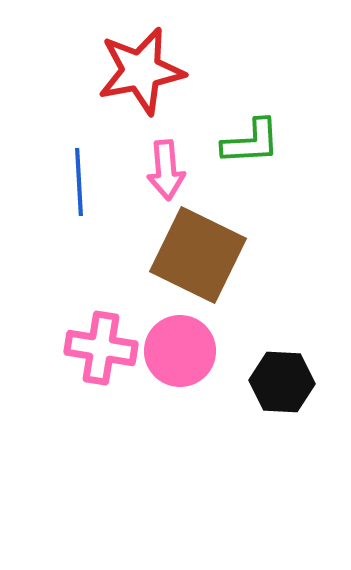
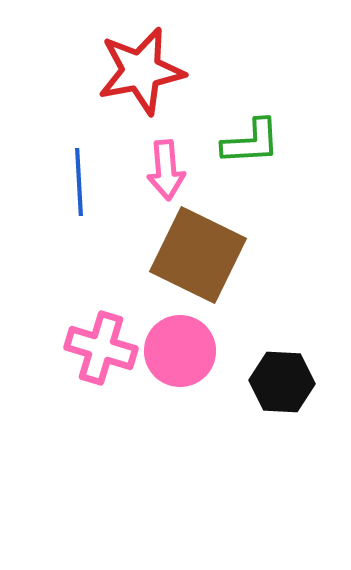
pink cross: rotated 8 degrees clockwise
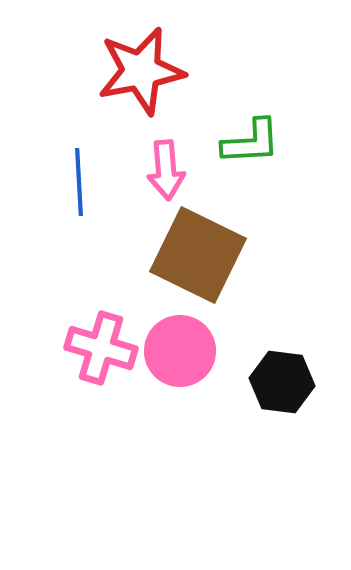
black hexagon: rotated 4 degrees clockwise
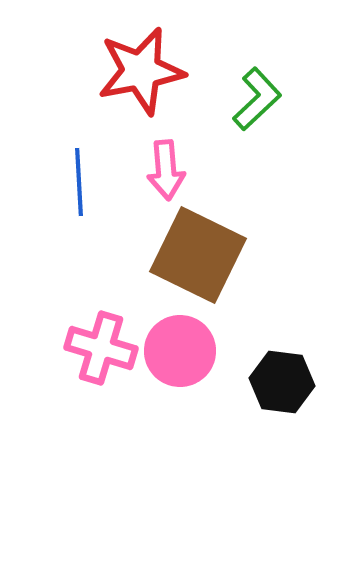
green L-shape: moved 6 px right, 43 px up; rotated 40 degrees counterclockwise
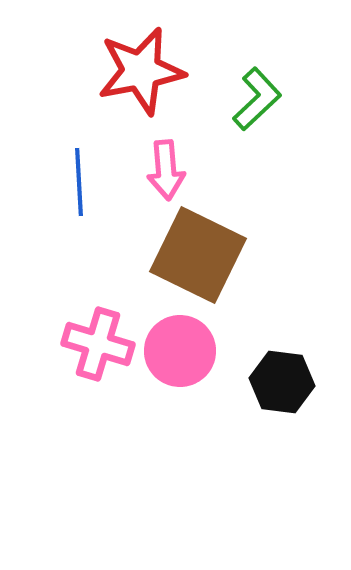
pink cross: moved 3 px left, 4 px up
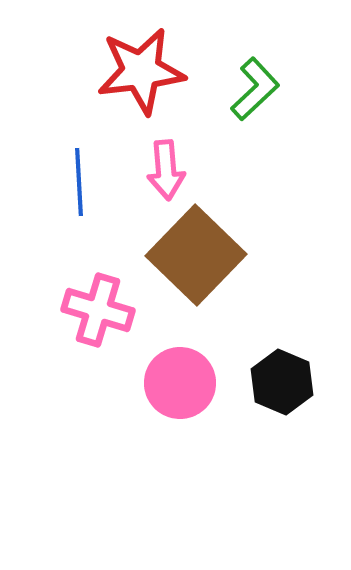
red star: rotated 4 degrees clockwise
green L-shape: moved 2 px left, 10 px up
brown square: moved 2 px left; rotated 18 degrees clockwise
pink cross: moved 34 px up
pink circle: moved 32 px down
black hexagon: rotated 16 degrees clockwise
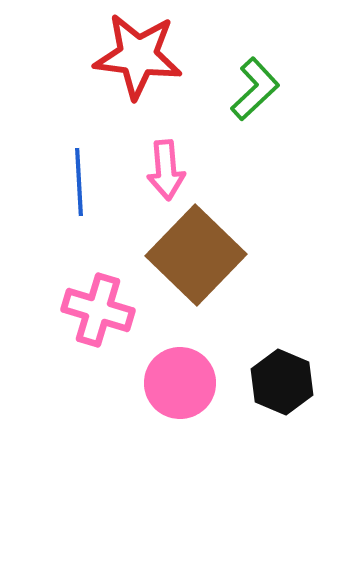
red star: moved 3 px left, 15 px up; rotated 14 degrees clockwise
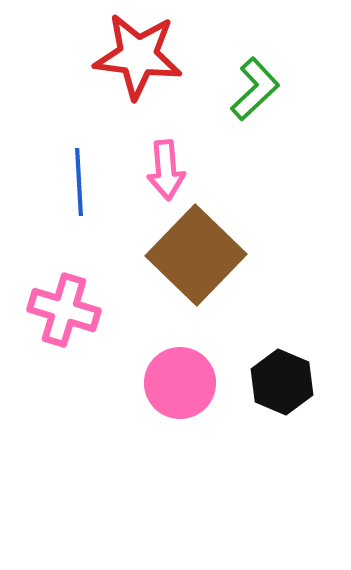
pink cross: moved 34 px left
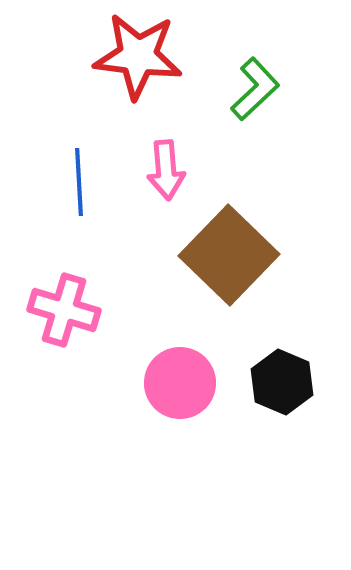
brown square: moved 33 px right
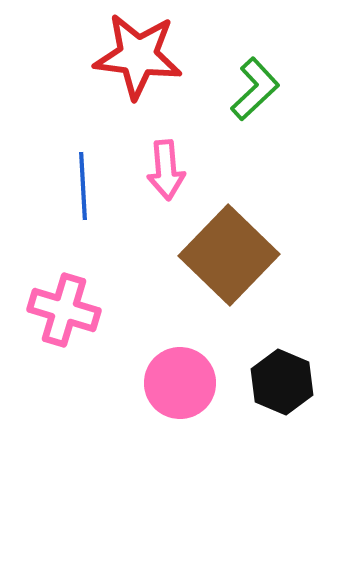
blue line: moved 4 px right, 4 px down
